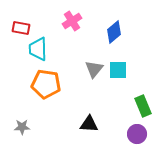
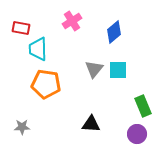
black triangle: moved 2 px right
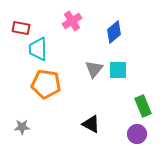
black triangle: rotated 24 degrees clockwise
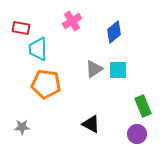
gray triangle: rotated 18 degrees clockwise
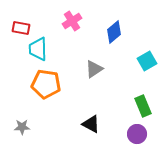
cyan square: moved 29 px right, 9 px up; rotated 30 degrees counterclockwise
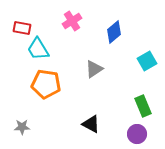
red rectangle: moved 1 px right
cyan trapezoid: rotated 30 degrees counterclockwise
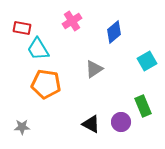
purple circle: moved 16 px left, 12 px up
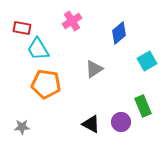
blue diamond: moved 5 px right, 1 px down
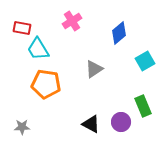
cyan square: moved 2 px left
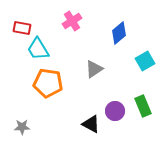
orange pentagon: moved 2 px right, 1 px up
purple circle: moved 6 px left, 11 px up
